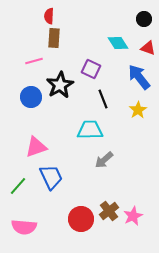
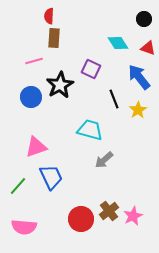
black line: moved 11 px right
cyan trapezoid: rotated 16 degrees clockwise
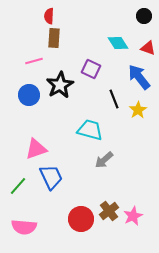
black circle: moved 3 px up
blue circle: moved 2 px left, 2 px up
pink triangle: moved 2 px down
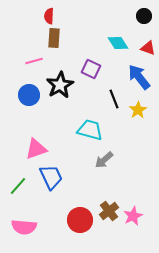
red circle: moved 1 px left, 1 px down
